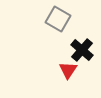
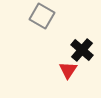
gray square: moved 16 px left, 3 px up
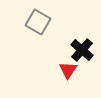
gray square: moved 4 px left, 6 px down
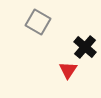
black cross: moved 3 px right, 3 px up
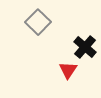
gray square: rotated 15 degrees clockwise
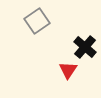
gray square: moved 1 px left, 1 px up; rotated 10 degrees clockwise
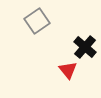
red triangle: rotated 12 degrees counterclockwise
